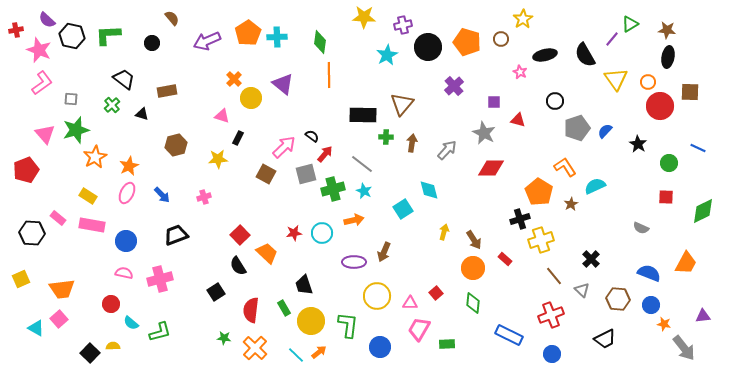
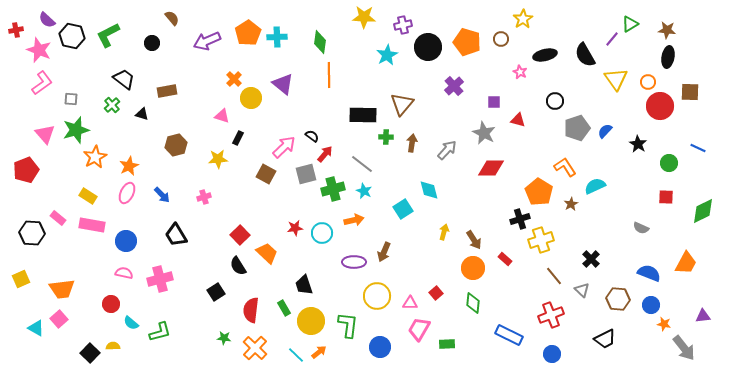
green L-shape at (108, 35): rotated 24 degrees counterclockwise
red star at (294, 233): moved 1 px right, 5 px up
black trapezoid at (176, 235): rotated 100 degrees counterclockwise
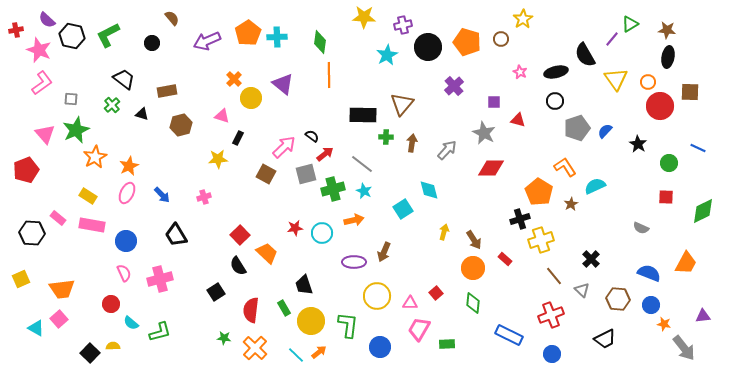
black ellipse at (545, 55): moved 11 px right, 17 px down
green star at (76, 130): rotated 8 degrees counterclockwise
brown hexagon at (176, 145): moved 5 px right, 20 px up
red arrow at (325, 154): rotated 12 degrees clockwise
pink semicircle at (124, 273): rotated 54 degrees clockwise
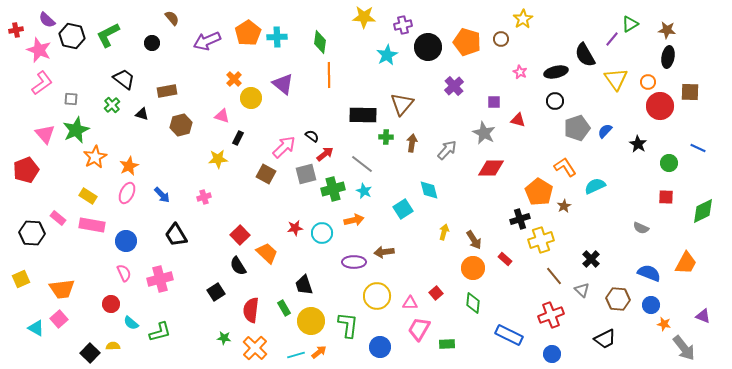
brown star at (571, 204): moved 7 px left, 2 px down
brown arrow at (384, 252): rotated 60 degrees clockwise
purple triangle at (703, 316): rotated 28 degrees clockwise
cyan line at (296, 355): rotated 60 degrees counterclockwise
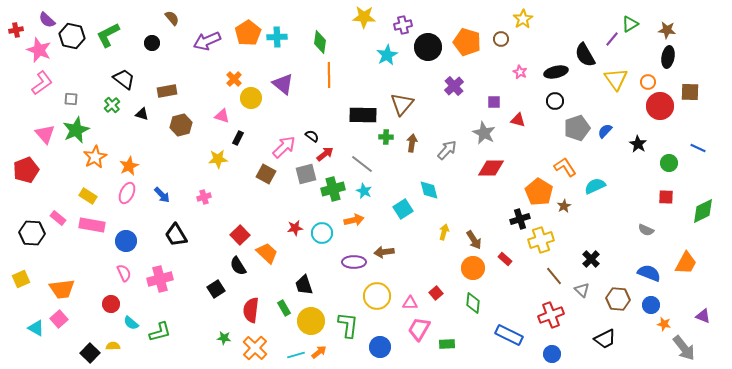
gray semicircle at (641, 228): moved 5 px right, 2 px down
black square at (216, 292): moved 3 px up
